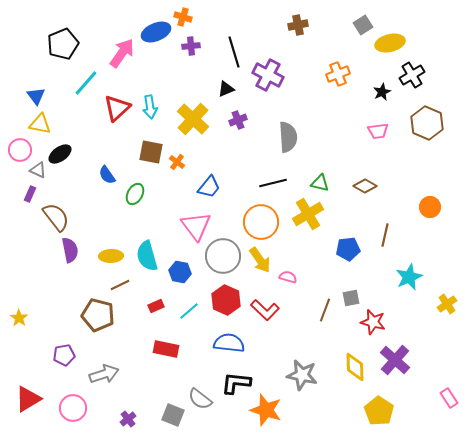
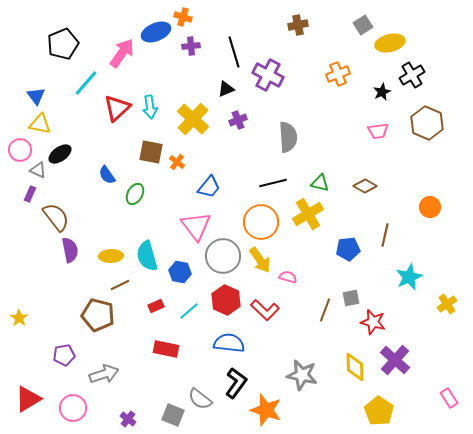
black L-shape at (236, 383): rotated 120 degrees clockwise
purple cross at (128, 419): rotated 14 degrees counterclockwise
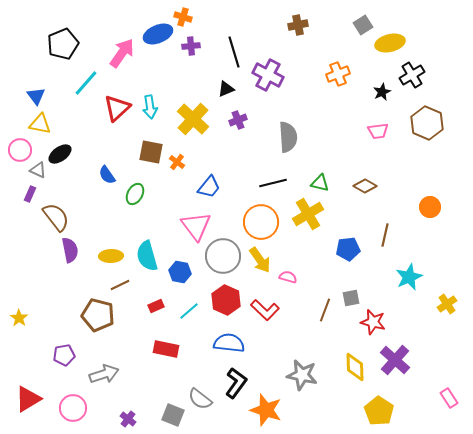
blue ellipse at (156, 32): moved 2 px right, 2 px down
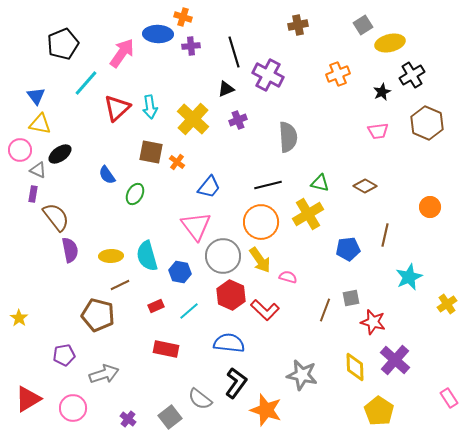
blue ellipse at (158, 34): rotated 24 degrees clockwise
black line at (273, 183): moved 5 px left, 2 px down
purple rectangle at (30, 194): moved 3 px right; rotated 14 degrees counterclockwise
red hexagon at (226, 300): moved 5 px right, 5 px up
gray square at (173, 415): moved 3 px left, 2 px down; rotated 30 degrees clockwise
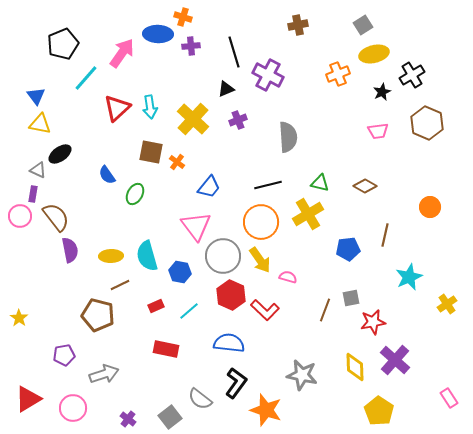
yellow ellipse at (390, 43): moved 16 px left, 11 px down
cyan line at (86, 83): moved 5 px up
pink circle at (20, 150): moved 66 px down
red star at (373, 322): rotated 25 degrees counterclockwise
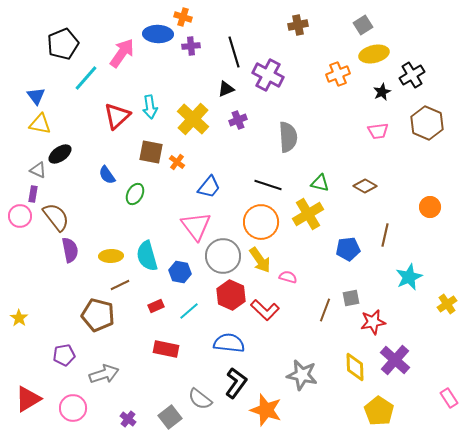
red triangle at (117, 108): moved 8 px down
black line at (268, 185): rotated 32 degrees clockwise
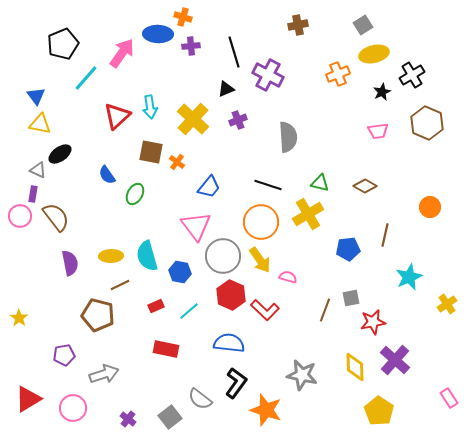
purple semicircle at (70, 250): moved 13 px down
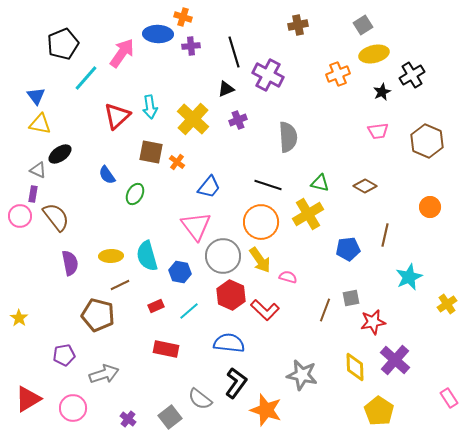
brown hexagon at (427, 123): moved 18 px down
